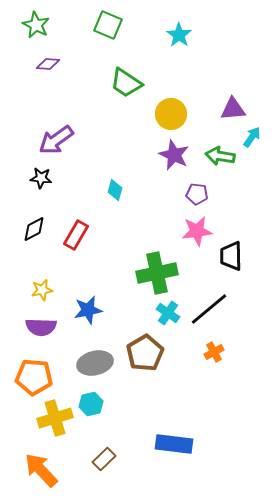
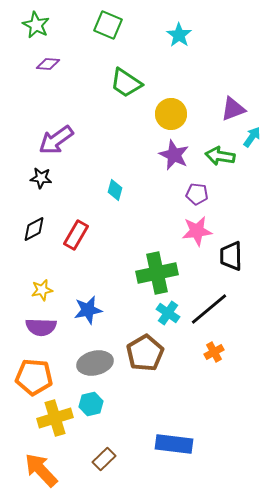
purple triangle: rotated 16 degrees counterclockwise
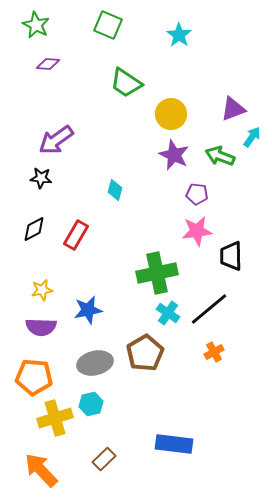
green arrow: rotated 12 degrees clockwise
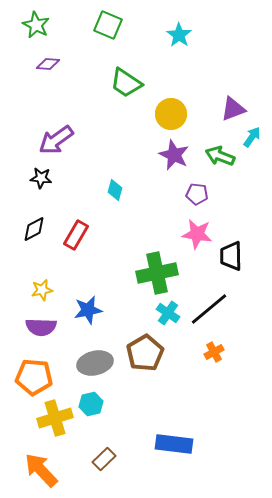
pink star: moved 3 px down; rotated 16 degrees clockwise
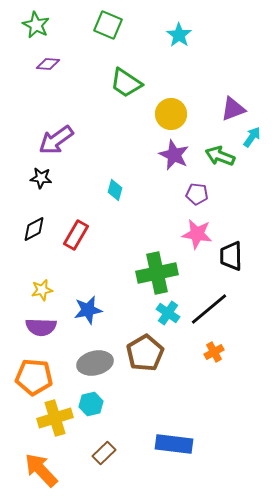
brown rectangle: moved 6 px up
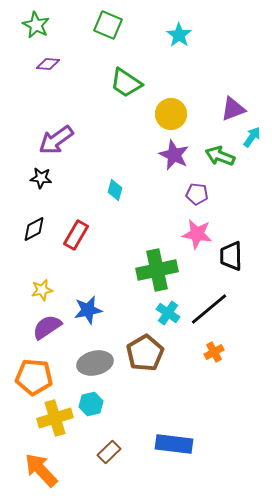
green cross: moved 3 px up
purple semicircle: moved 6 px right; rotated 144 degrees clockwise
brown rectangle: moved 5 px right, 1 px up
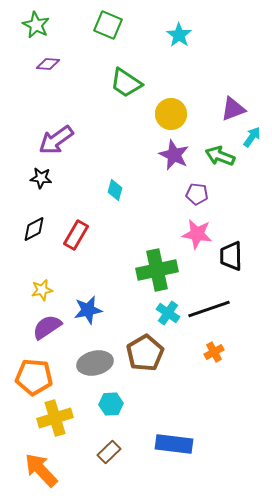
black line: rotated 21 degrees clockwise
cyan hexagon: moved 20 px right; rotated 10 degrees clockwise
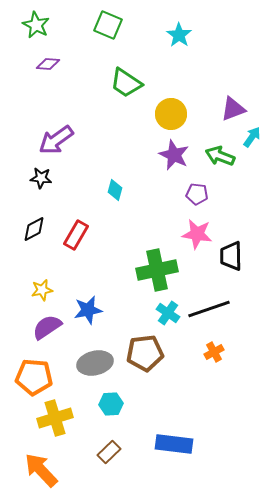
brown pentagon: rotated 24 degrees clockwise
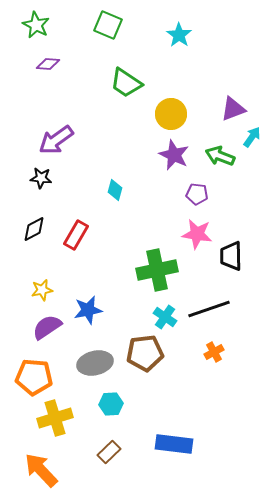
cyan cross: moved 3 px left, 4 px down
